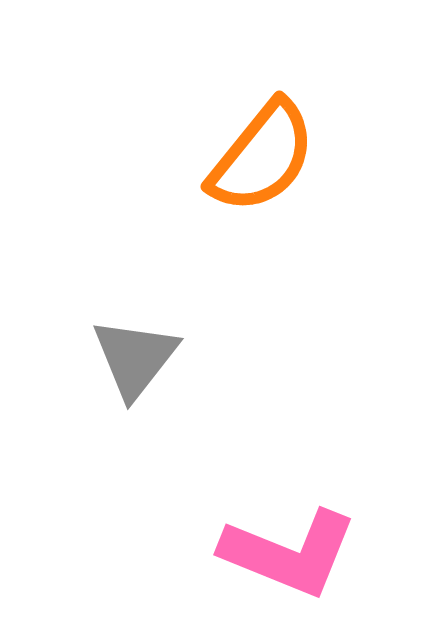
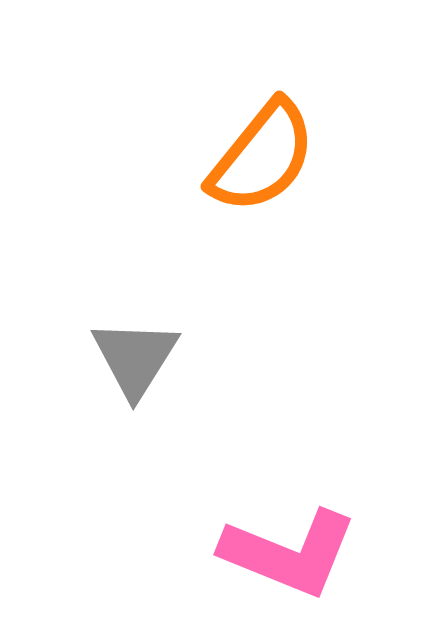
gray triangle: rotated 6 degrees counterclockwise
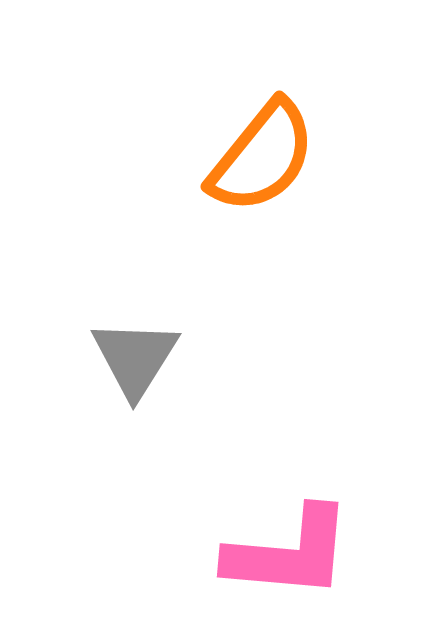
pink L-shape: rotated 17 degrees counterclockwise
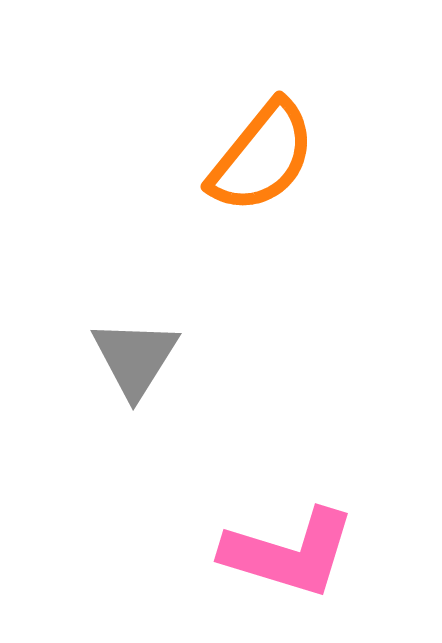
pink L-shape: rotated 12 degrees clockwise
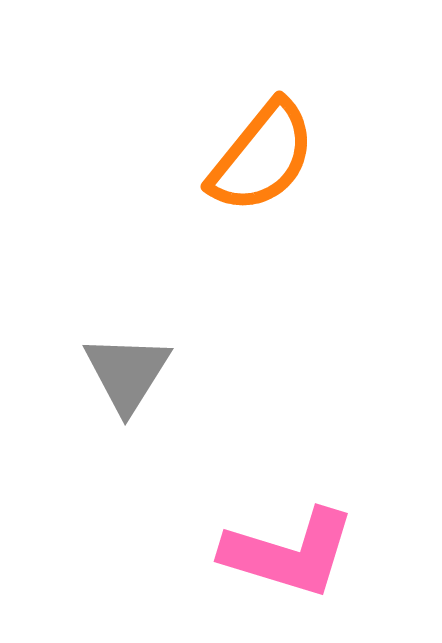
gray triangle: moved 8 px left, 15 px down
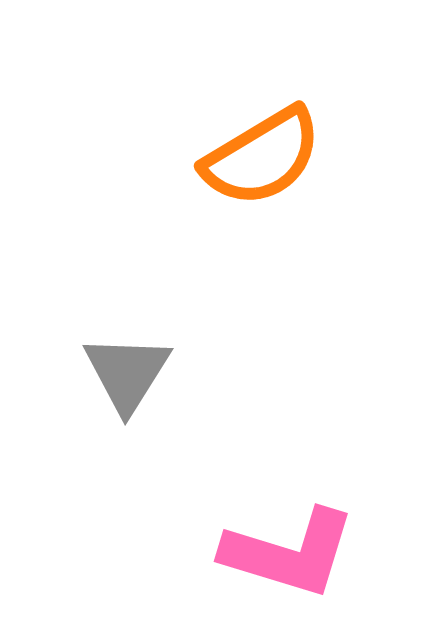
orange semicircle: rotated 20 degrees clockwise
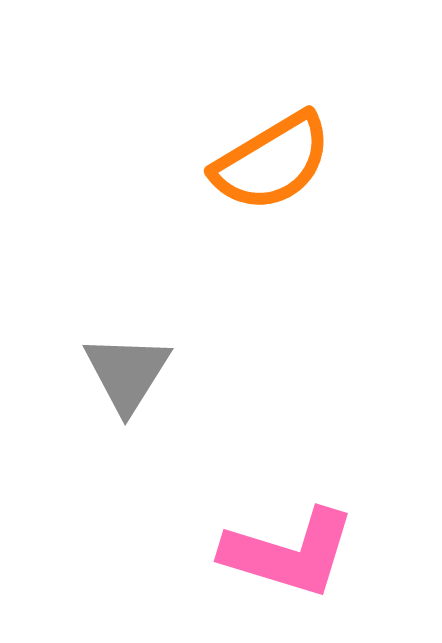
orange semicircle: moved 10 px right, 5 px down
